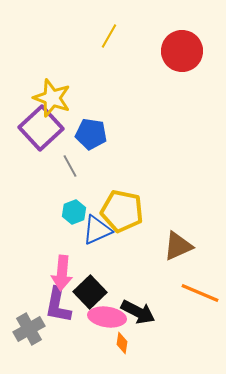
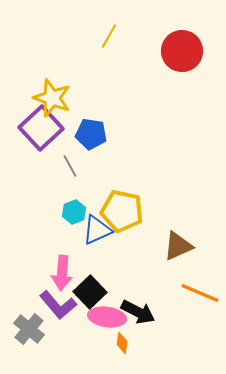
purple L-shape: rotated 51 degrees counterclockwise
gray cross: rotated 20 degrees counterclockwise
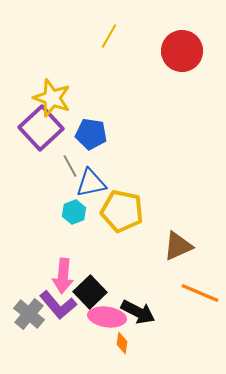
blue triangle: moved 6 px left, 47 px up; rotated 12 degrees clockwise
pink arrow: moved 1 px right, 3 px down
gray cross: moved 15 px up
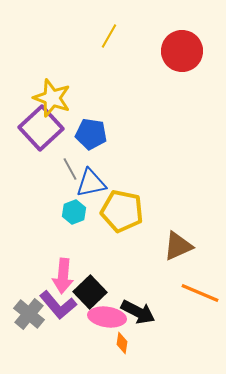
gray line: moved 3 px down
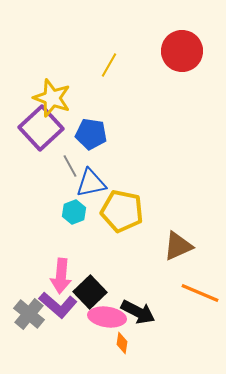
yellow line: moved 29 px down
gray line: moved 3 px up
pink arrow: moved 2 px left
purple L-shape: rotated 9 degrees counterclockwise
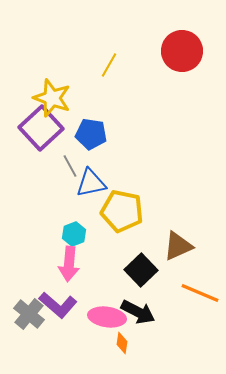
cyan hexagon: moved 22 px down
pink arrow: moved 8 px right, 12 px up
black square: moved 51 px right, 22 px up
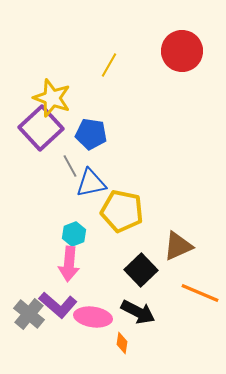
pink ellipse: moved 14 px left
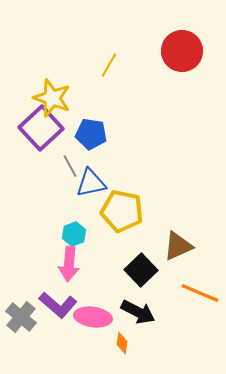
gray cross: moved 8 px left, 3 px down
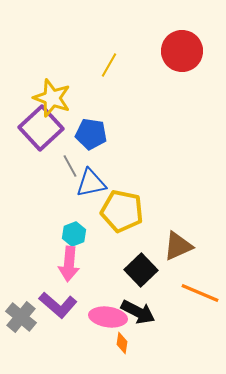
pink ellipse: moved 15 px right
